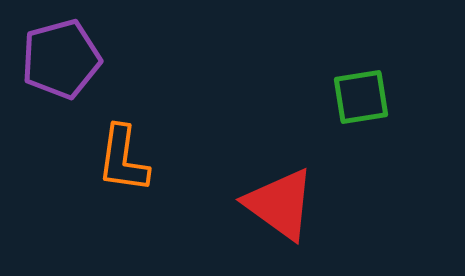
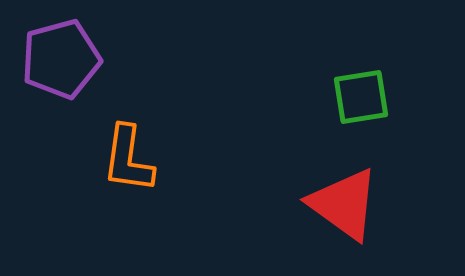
orange L-shape: moved 5 px right
red triangle: moved 64 px right
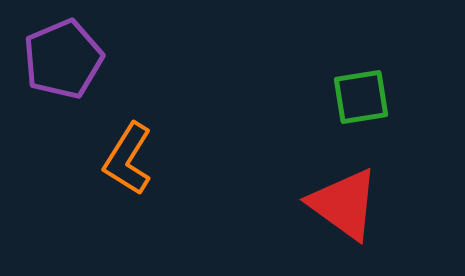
purple pentagon: moved 2 px right; rotated 8 degrees counterclockwise
orange L-shape: rotated 24 degrees clockwise
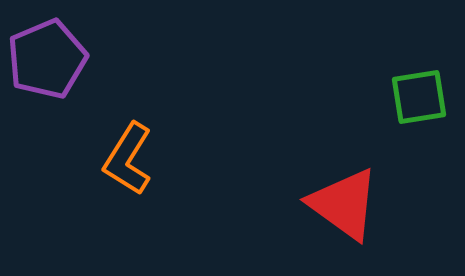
purple pentagon: moved 16 px left
green square: moved 58 px right
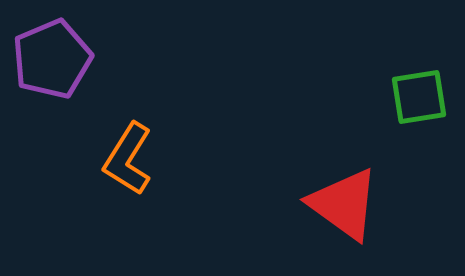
purple pentagon: moved 5 px right
